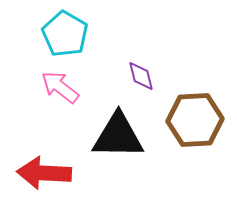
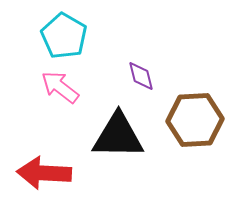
cyan pentagon: moved 1 px left, 2 px down
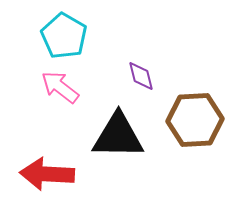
red arrow: moved 3 px right, 1 px down
